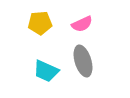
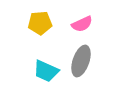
gray ellipse: moved 2 px left; rotated 36 degrees clockwise
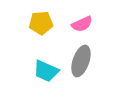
yellow pentagon: moved 1 px right
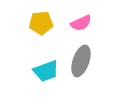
pink semicircle: moved 1 px left, 1 px up
cyan trapezoid: rotated 44 degrees counterclockwise
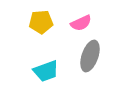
yellow pentagon: moved 1 px up
gray ellipse: moved 9 px right, 5 px up
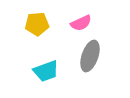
yellow pentagon: moved 4 px left, 2 px down
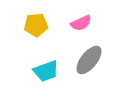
yellow pentagon: moved 1 px left, 1 px down
gray ellipse: moved 1 px left, 4 px down; rotated 20 degrees clockwise
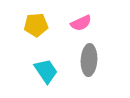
gray ellipse: rotated 36 degrees counterclockwise
cyan trapezoid: rotated 104 degrees counterclockwise
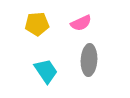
yellow pentagon: moved 1 px right, 1 px up
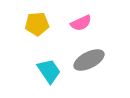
gray ellipse: rotated 60 degrees clockwise
cyan trapezoid: moved 3 px right
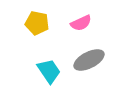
yellow pentagon: moved 1 px up; rotated 15 degrees clockwise
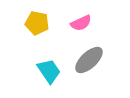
gray ellipse: rotated 16 degrees counterclockwise
